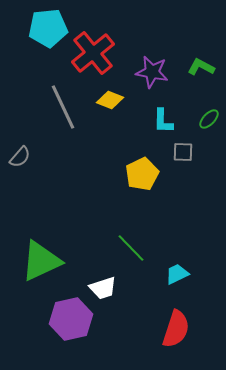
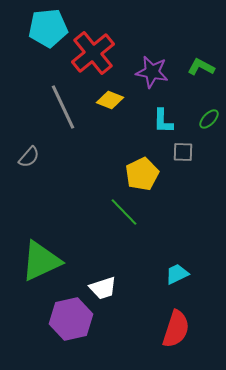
gray semicircle: moved 9 px right
green line: moved 7 px left, 36 px up
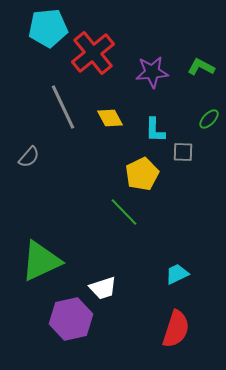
purple star: rotated 16 degrees counterclockwise
yellow diamond: moved 18 px down; rotated 40 degrees clockwise
cyan L-shape: moved 8 px left, 9 px down
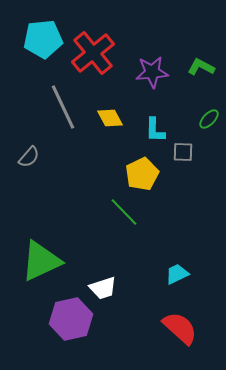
cyan pentagon: moved 5 px left, 11 px down
red semicircle: moved 4 px right, 1 px up; rotated 66 degrees counterclockwise
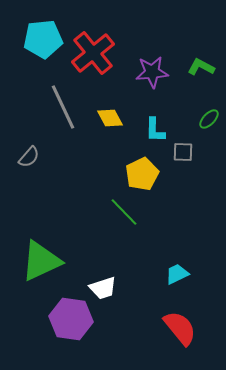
purple hexagon: rotated 21 degrees clockwise
red semicircle: rotated 9 degrees clockwise
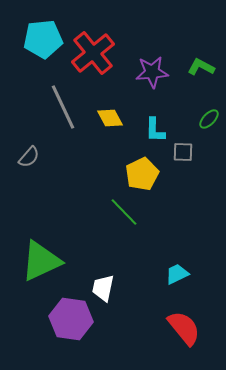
white trapezoid: rotated 120 degrees clockwise
red semicircle: moved 4 px right
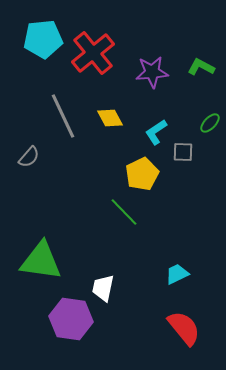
gray line: moved 9 px down
green ellipse: moved 1 px right, 4 px down
cyan L-shape: moved 1 px right, 2 px down; rotated 56 degrees clockwise
green triangle: rotated 33 degrees clockwise
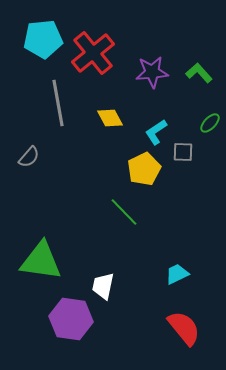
green L-shape: moved 2 px left, 6 px down; rotated 20 degrees clockwise
gray line: moved 5 px left, 13 px up; rotated 15 degrees clockwise
yellow pentagon: moved 2 px right, 5 px up
white trapezoid: moved 2 px up
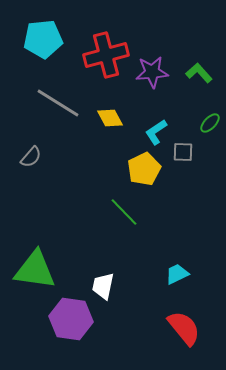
red cross: moved 13 px right, 2 px down; rotated 24 degrees clockwise
gray line: rotated 48 degrees counterclockwise
gray semicircle: moved 2 px right
green triangle: moved 6 px left, 9 px down
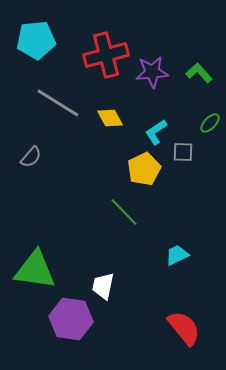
cyan pentagon: moved 7 px left, 1 px down
cyan trapezoid: moved 19 px up
